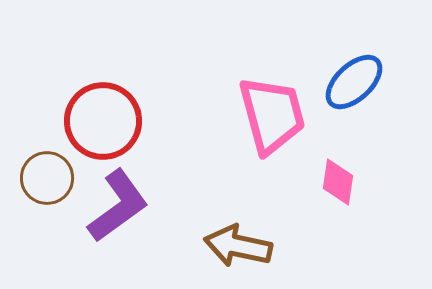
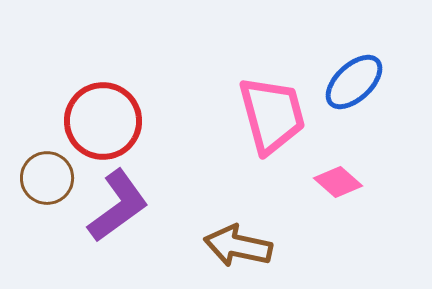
pink diamond: rotated 57 degrees counterclockwise
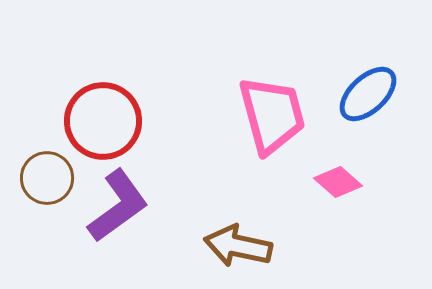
blue ellipse: moved 14 px right, 12 px down
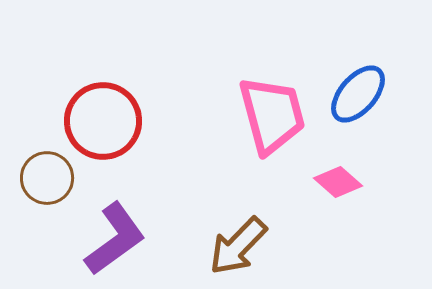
blue ellipse: moved 10 px left; rotated 6 degrees counterclockwise
purple L-shape: moved 3 px left, 33 px down
brown arrow: rotated 58 degrees counterclockwise
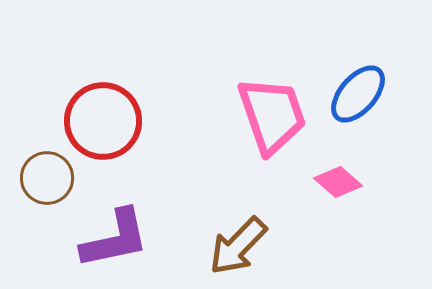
pink trapezoid: rotated 4 degrees counterclockwise
purple L-shape: rotated 24 degrees clockwise
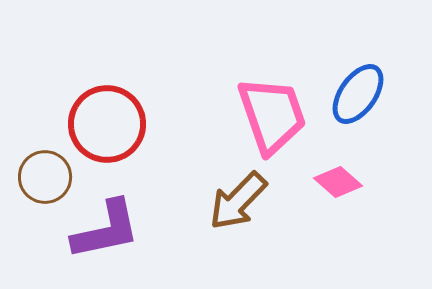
blue ellipse: rotated 6 degrees counterclockwise
red circle: moved 4 px right, 3 px down
brown circle: moved 2 px left, 1 px up
purple L-shape: moved 9 px left, 9 px up
brown arrow: moved 45 px up
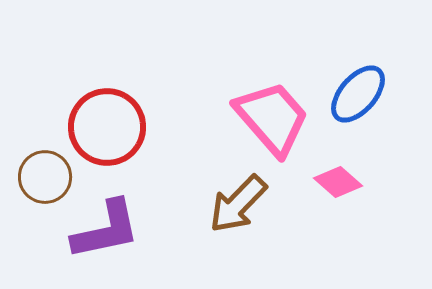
blue ellipse: rotated 6 degrees clockwise
pink trapezoid: moved 3 px down; rotated 22 degrees counterclockwise
red circle: moved 3 px down
brown arrow: moved 3 px down
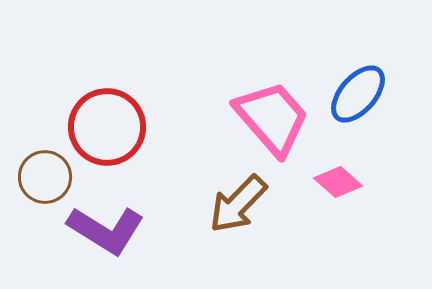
purple L-shape: rotated 44 degrees clockwise
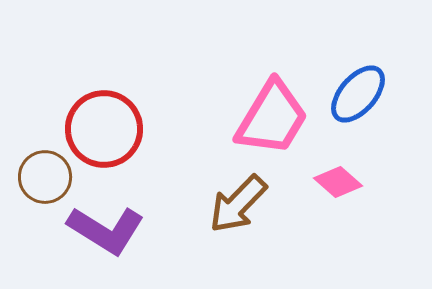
pink trapezoid: rotated 72 degrees clockwise
red circle: moved 3 px left, 2 px down
